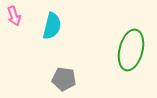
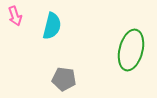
pink arrow: moved 1 px right
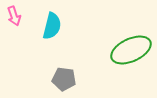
pink arrow: moved 1 px left
green ellipse: rotated 51 degrees clockwise
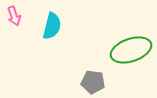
green ellipse: rotated 6 degrees clockwise
gray pentagon: moved 29 px right, 3 px down
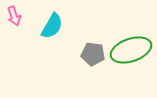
cyan semicircle: rotated 16 degrees clockwise
gray pentagon: moved 28 px up
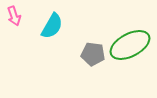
green ellipse: moved 1 px left, 5 px up; rotated 9 degrees counterclockwise
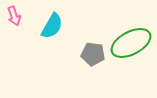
green ellipse: moved 1 px right, 2 px up
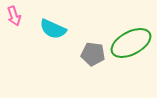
cyan semicircle: moved 1 px right, 3 px down; rotated 84 degrees clockwise
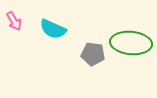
pink arrow: moved 5 px down; rotated 12 degrees counterclockwise
green ellipse: rotated 33 degrees clockwise
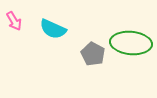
gray pentagon: rotated 20 degrees clockwise
